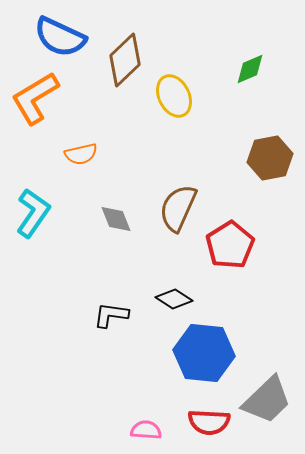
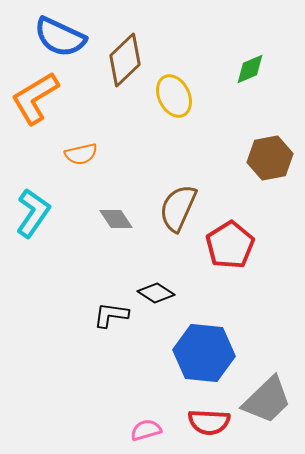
gray diamond: rotated 12 degrees counterclockwise
black diamond: moved 18 px left, 6 px up
pink semicircle: rotated 20 degrees counterclockwise
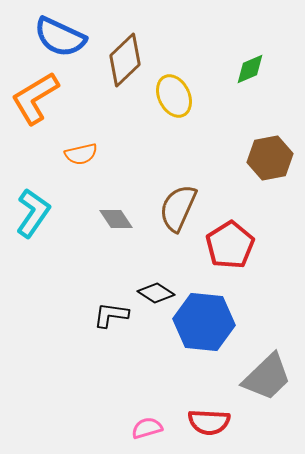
blue hexagon: moved 31 px up
gray trapezoid: moved 23 px up
pink semicircle: moved 1 px right, 2 px up
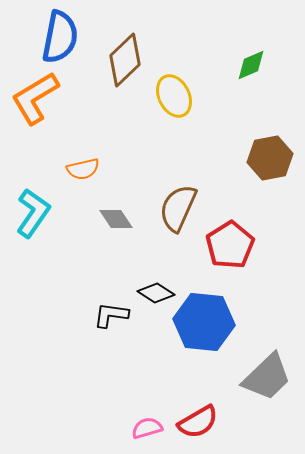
blue semicircle: rotated 104 degrees counterclockwise
green diamond: moved 1 px right, 4 px up
orange semicircle: moved 2 px right, 15 px down
red semicircle: moved 11 px left; rotated 33 degrees counterclockwise
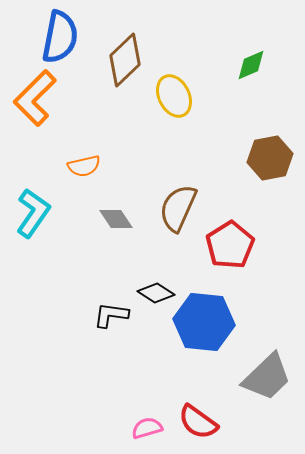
orange L-shape: rotated 14 degrees counterclockwise
orange semicircle: moved 1 px right, 3 px up
red semicircle: rotated 66 degrees clockwise
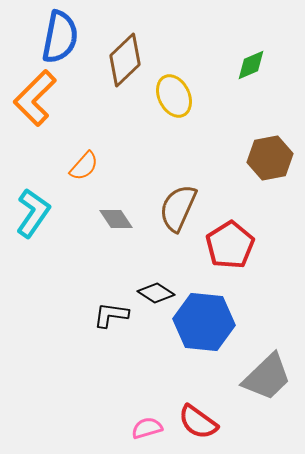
orange semicircle: rotated 36 degrees counterclockwise
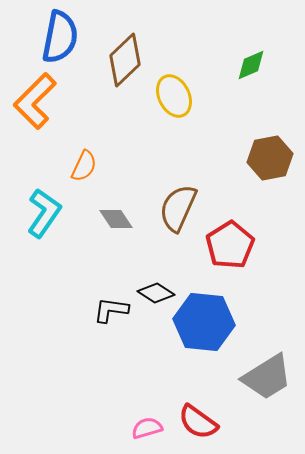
orange L-shape: moved 3 px down
orange semicircle: rotated 16 degrees counterclockwise
cyan L-shape: moved 11 px right
black L-shape: moved 5 px up
gray trapezoid: rotated 12 degrees clockwise
